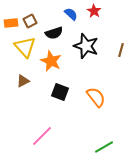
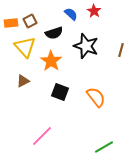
orange star: rotated 10 degrees clockwise
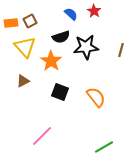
black semicircle: moved 7 px right, 4 px down
black star: moved 1 px down; rotated 25 degrees counterclockwise
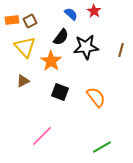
orange rectangle: moved 1 px right, 3 px up
black semicircle: rotated 36 degrees counterclockwise
green line: moved 2 px left
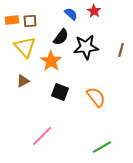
brown square: rotated 24 degrees clockwise
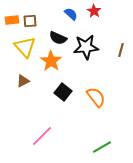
black semicircle: moved 3 px left, 1 px down; rotated 78 degrees clockwise
black square: moved 3 px right; rotated 18 degrees clockwise
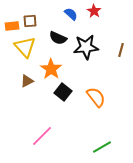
orange rectangle: moved 6 px down
orange star: moved 8 px down
brown triangle: moved 4 px right
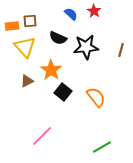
orange star: moved 1 px down
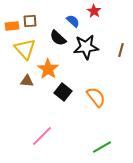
blue semicircle: moved 2 px right, 7 px down
black semicircle: rotated 18 degrees clockwise
yellow triangle: moved 2 px down
orange star: moved 3 px left, 1 px up
brown triangle: rotated 32 degrees clockwise
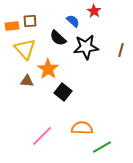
orange semicircle: moved 14 px left, 31 px down; rotated 50 degrees counterclockwise
